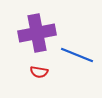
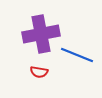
purple cross: moved 4 px right, 1 px down
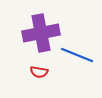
purple cross: moved 1 px up
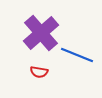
purple cross: rotated 30 degrees counterclockwise
